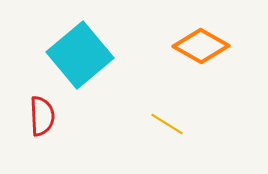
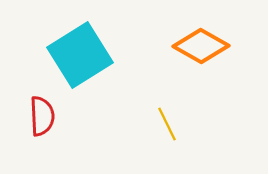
cyan square: rotated 8 degrees clockwise
yellow line: rotated 32 degrees clockwise
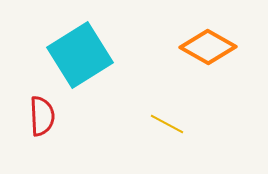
orange diamond: moved 7 px right, 1 px down
yellow line: rotated 36 degrees counterclockwise
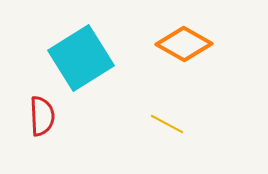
orange diamond: moved 24 px left, 3 px up
cyan square: moved 1 px right, 3 px down
